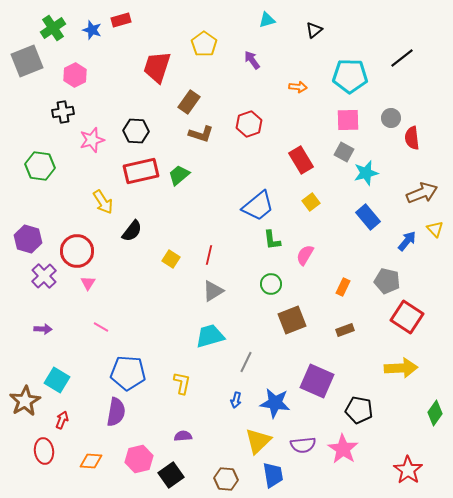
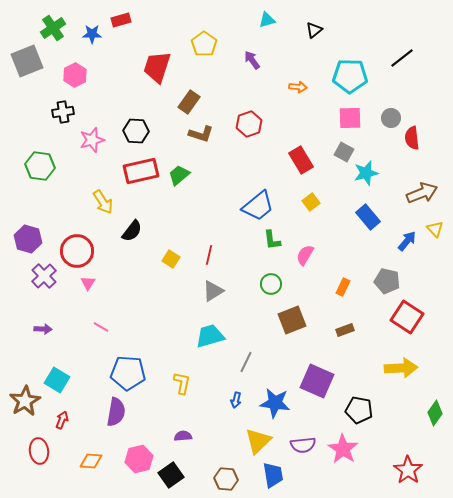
blue star at (92, 30): moved 4 px down; rotated 18 degrees counterclockwise
pink square at (348, 120): moved 2 px right, 2 px up
red ellipse at (44, 451): moved 5 px left
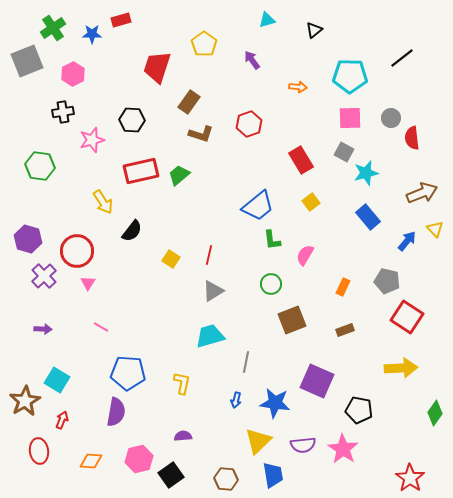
pink hexagon at (75, 75): moved 2 px left, 1 px up
black hexagon at (136, 131): moved 4 px left, 11 px up
gray line at (246, 362): rotated 15 degrees counterclockwise
red star at (408, 470): moved 2 px right, 8 px down
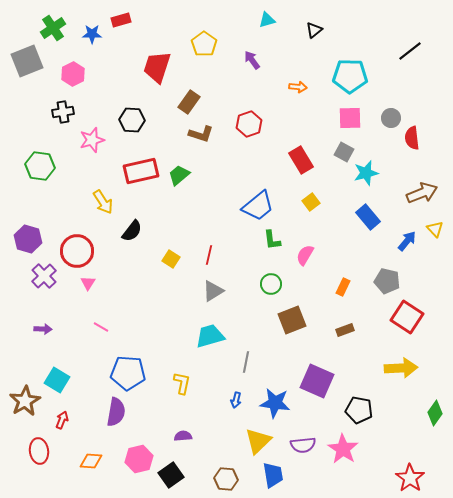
black line at (402, 58): moved 8 px right, 7 px up
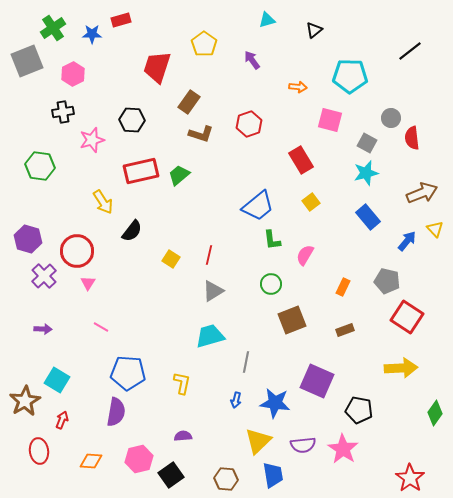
pink square at (350, 118): moved 20 px left, 2 px down; rotated 15 degrees clockwise
gray square at (344, 152): moved 23 px right, 9 px up
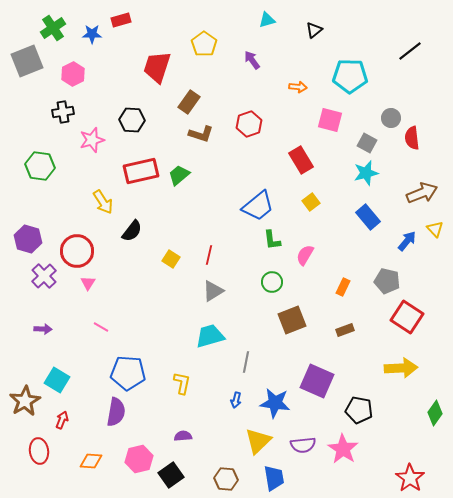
green circle at (271, 284): moved 1 px right, 2 px up
blue trapezoid at (273, 475): moved 1 px right, 3 px down
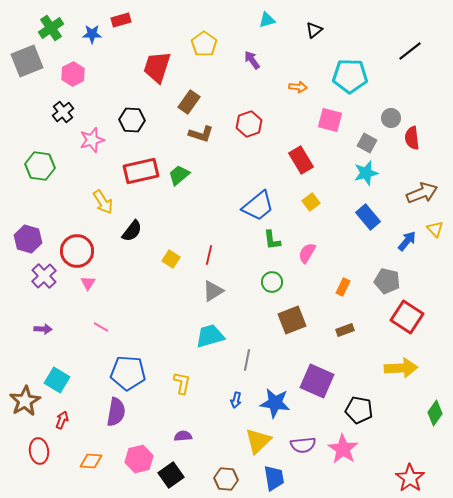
green cross at (53, 28): moved 2 px left
black cross at (63, 112): rotated 30 degrees counterclockwise
pink semicircle at (305, 255): moved 2 px right, 2 px up
gray line at (246, 362): moved 1 px right, 2 px up
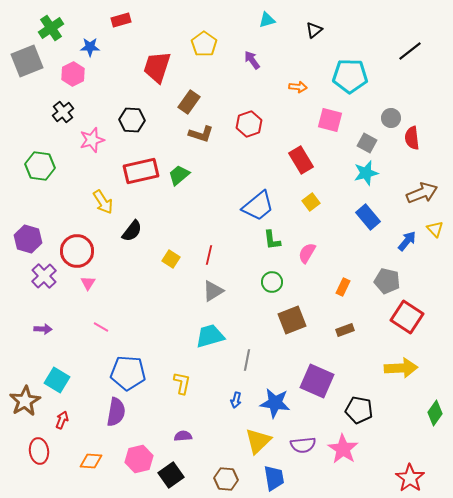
blue star at (92, 34): moved 2 px left, 13 px down
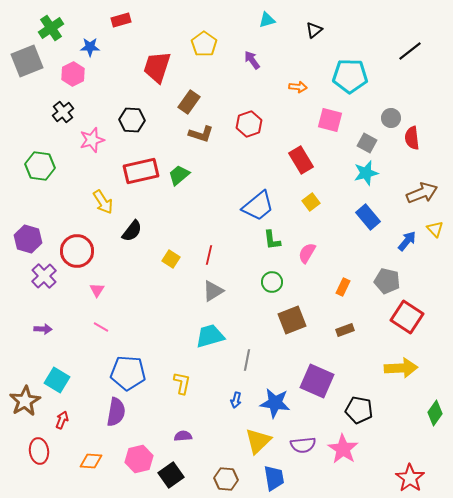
pink triangle at (88, 283): moved 9 px right, 7 px down
